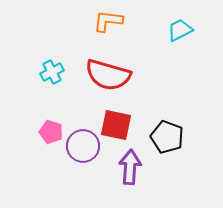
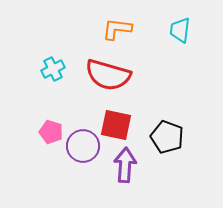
orange L-shape: moved 9 px right, 8 px down
cyan trapezoid: rotated 56 degrees counterclockwise
cyan cross: moved 1 px right, 3 px up
purple arrow: moved 5 px left, 2 px up
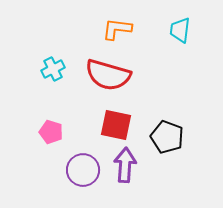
purple circle: moved 24 px down
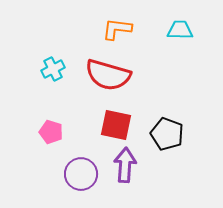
cyan trapezoid: rotated 84 degrees clockwise
black pentagon: moved 3 px up
purple circle: moved 2 px left, 4 px down
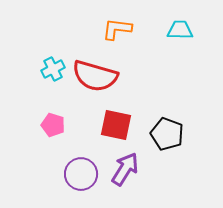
red semicircle: moved 13 px left, 1 px down
pink pentagon: moved 2 px right, 7 px up
purple arrow: moved 4 px down; rotated 28 degrees clockwise
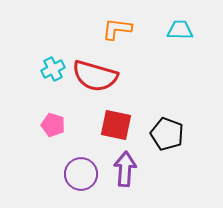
purple arrow: rotated 28 degrees counterclockwise
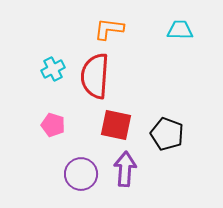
orange L-shape: moved 8 px left
red semicircle: rotated 78 degrees clockwise
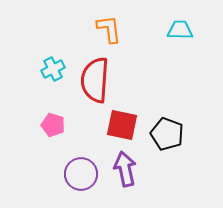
orange L-shape: rotated 76 degrees clockwise
red semicircle: moved 4 px down
red square: moved 6 px right
purple arrow: rotated 16 degrees counterclockwise
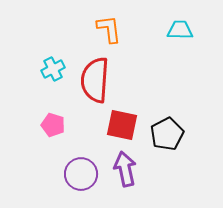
black pentagon: rotated 24 degrees clockwise
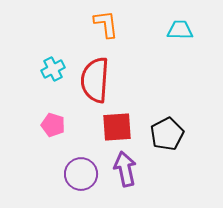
orange L-shape: moved 3 px left, 5 px up
red square: moved 5 px left, 2 px down; rotated 16 degrees counterclockwise
